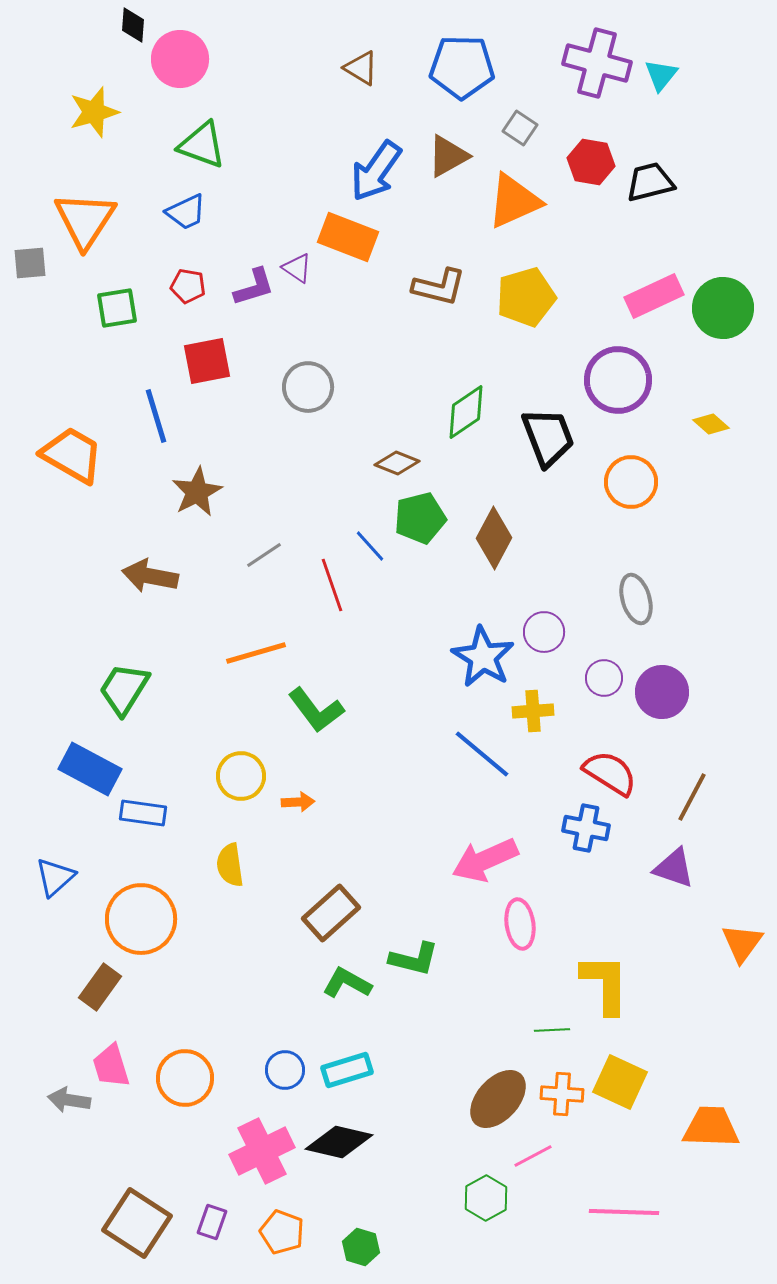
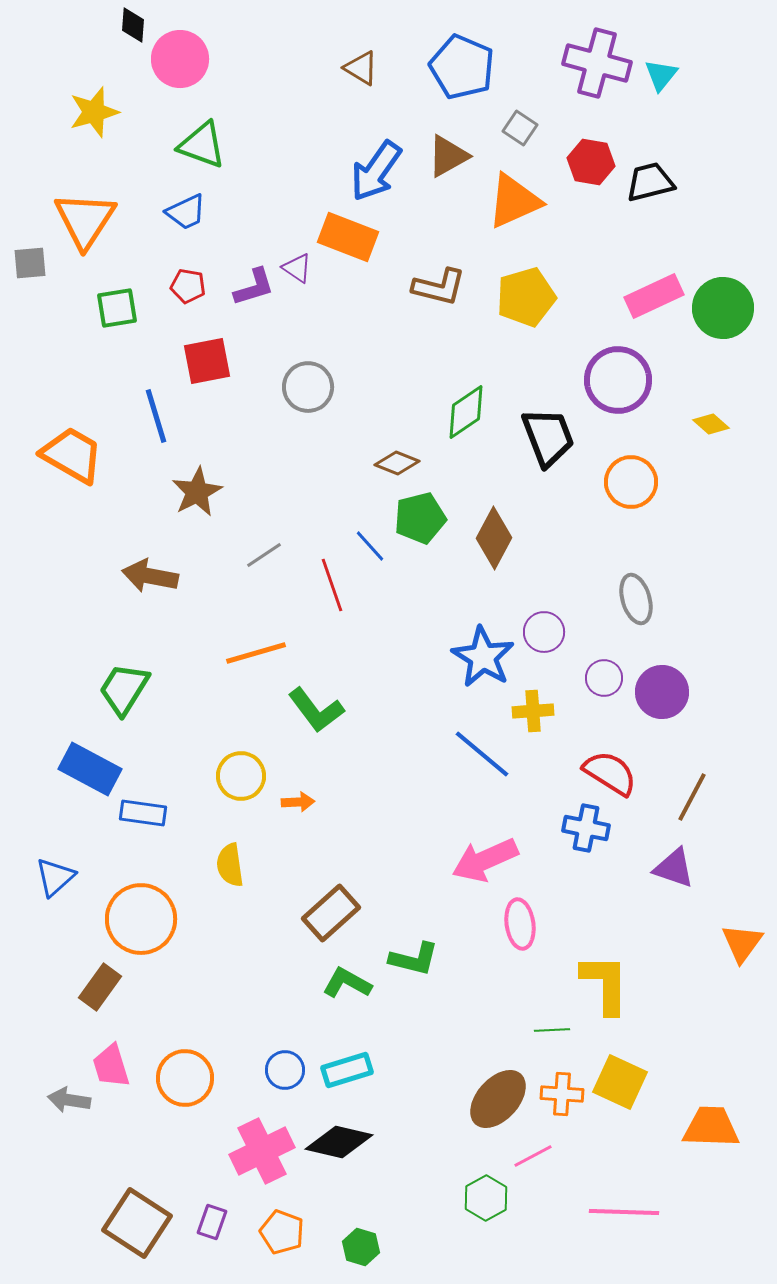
blue pentagon at (462, 67): rotated 22 degrees clockwise
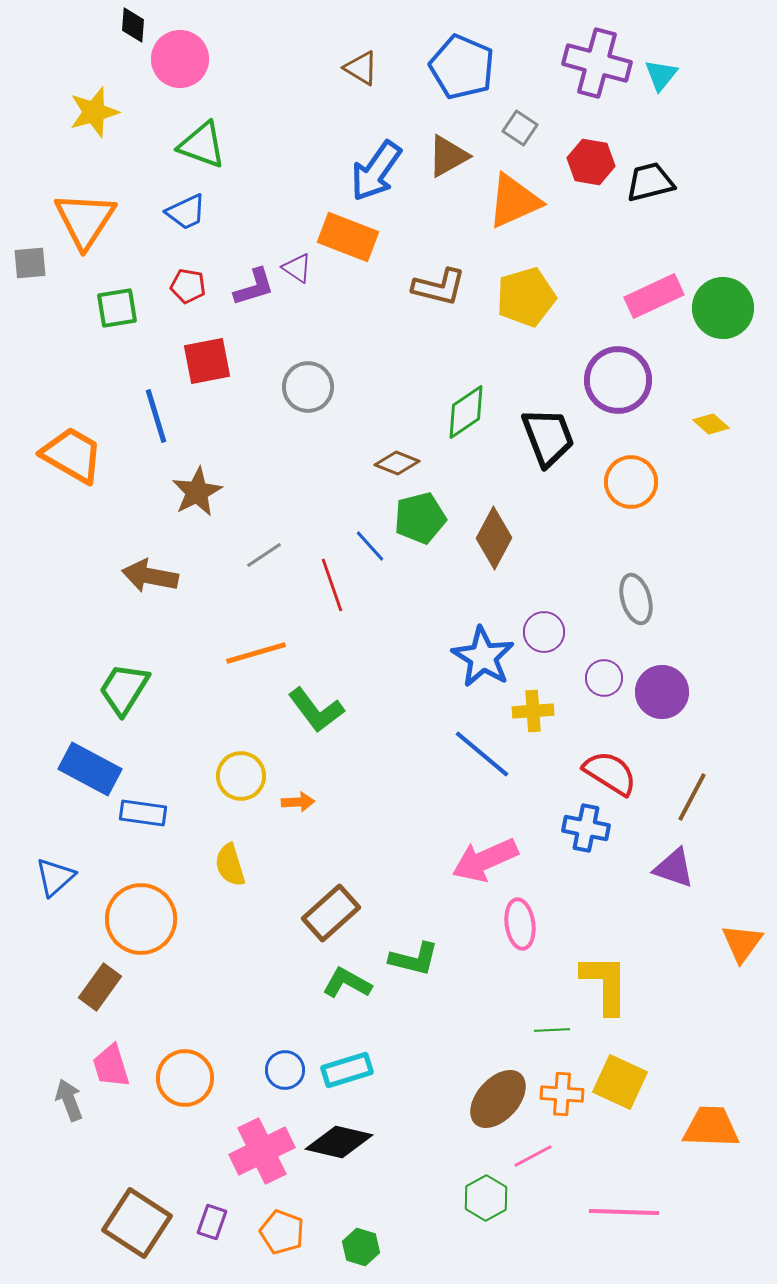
yellow semicircle at (230, 865): rotated 9 degrees counterclockwise
gray arrow at (69, 1100): rotated 60 degrees clockwise
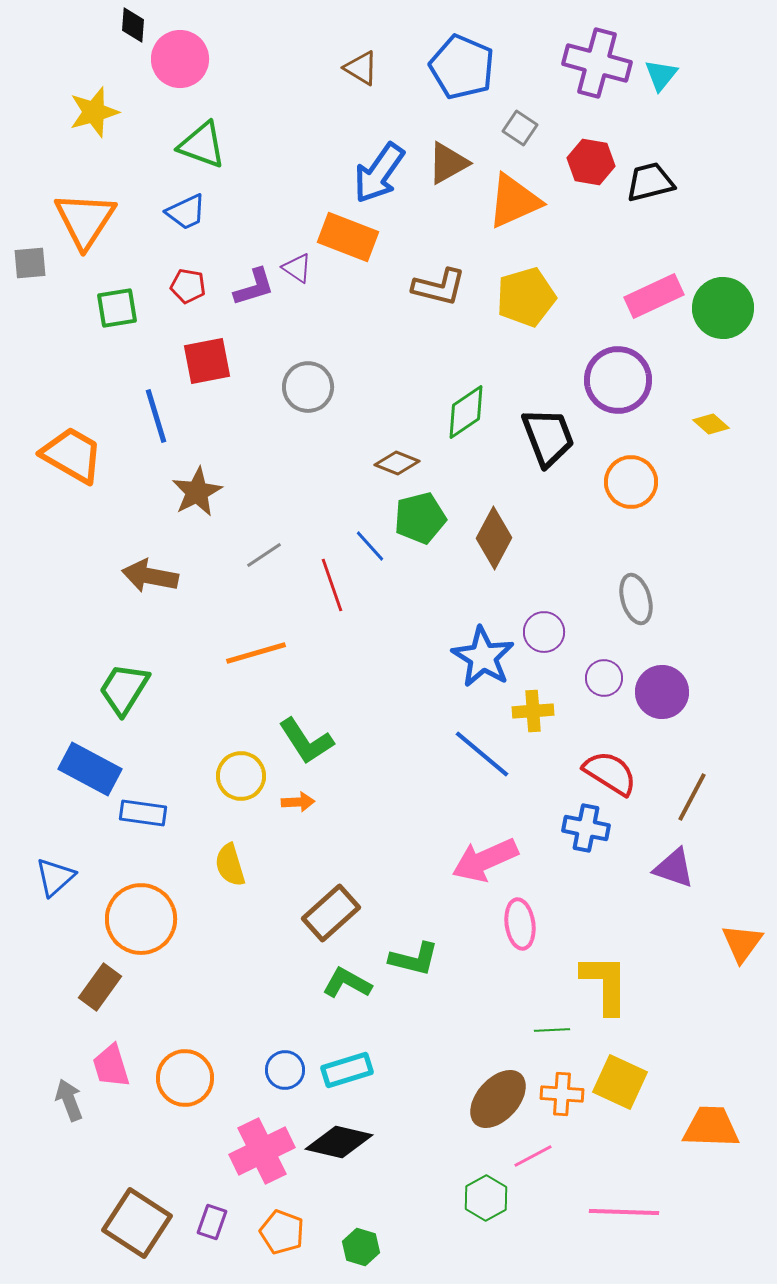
brown triangle at (448, 156): moved 7 px down
blue arrow at (376, 171): moved 3 px right, 2 px down
green L-shape at (316, 710): moved 10 px left, 31 px down; rotated 4 degrees clockwise
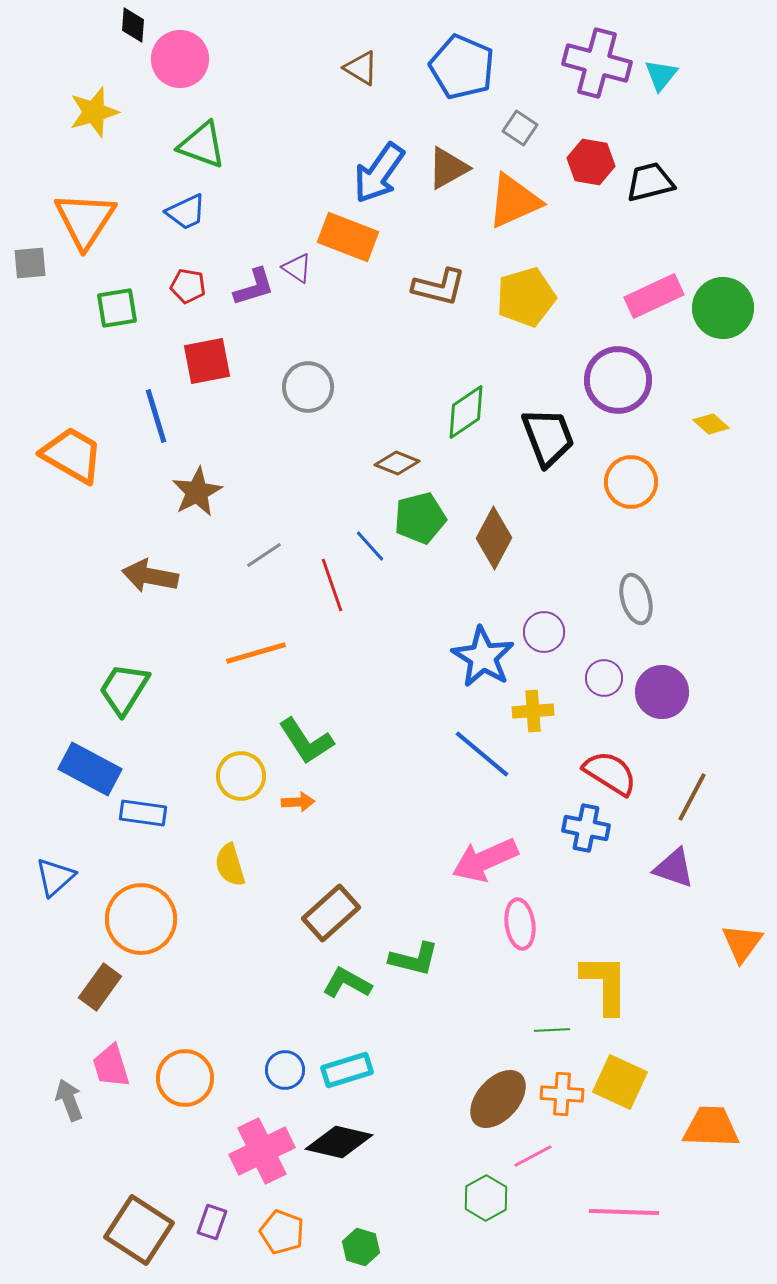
brown triangle at (448, 163): moved 5 px down
brown square at (137, 1223): moved 2 px right, 7 px down
